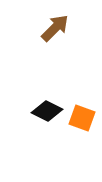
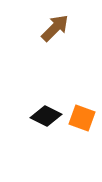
black diamond: moved 1 px left, 5 px down
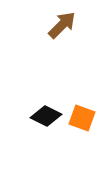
brown arrow: moved 7 px right, 3 px up
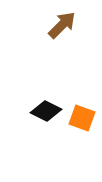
black diamond: moved 5 px up
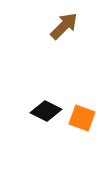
brown arrow: moved 2 px right, 1 px down
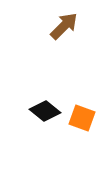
black diamond: moved 1 px left; rotated 12 degrees clockwise
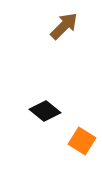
orange square: moved 23 px down; rotated 12 degrees clockwise
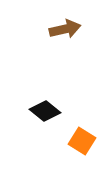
brown arrow: moved 1 px right, 3 px down; rotated 32 degrees clockwise
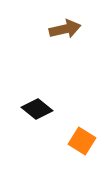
black diamond: moved 8 px left, 2 px up
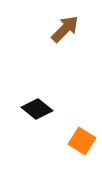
brown arrow: rotated 32 degrees counterclockwise
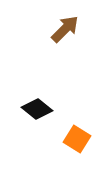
orange square: moved 5 px left, 2 px up
